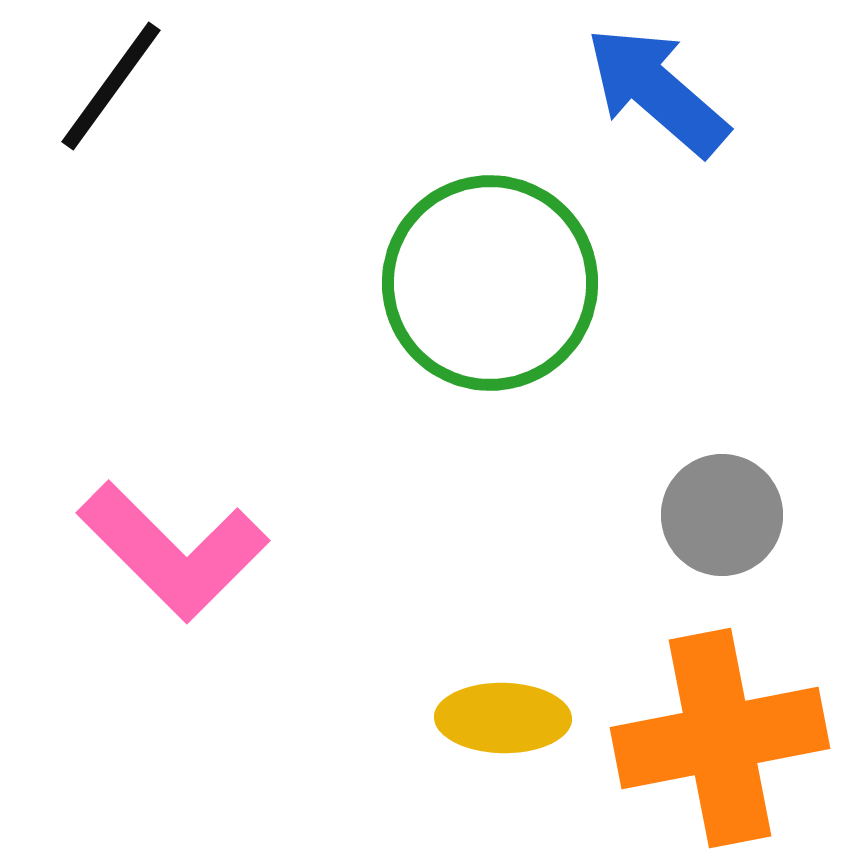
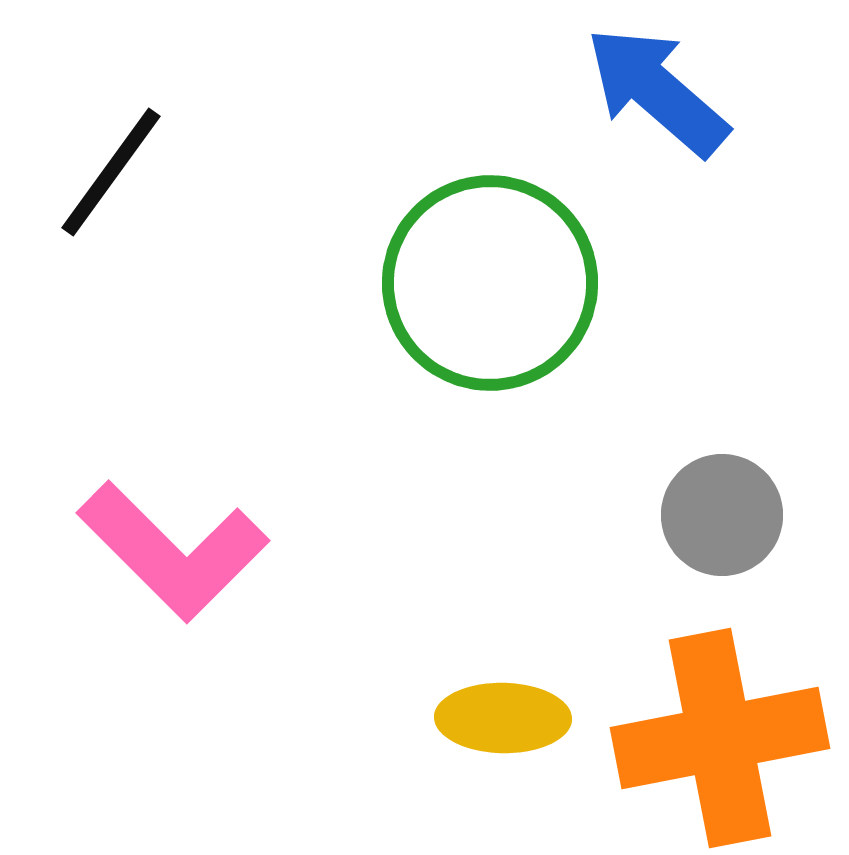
black line: moved 86 px down
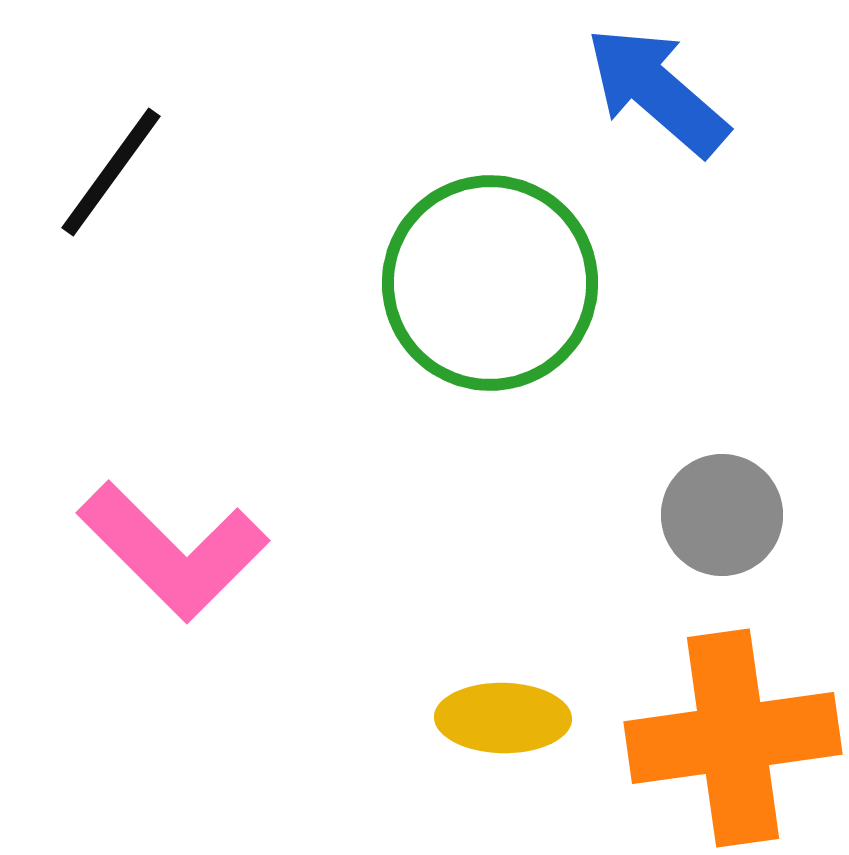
orange cross: moved 13 px right; rotated 3 degrees clockwise
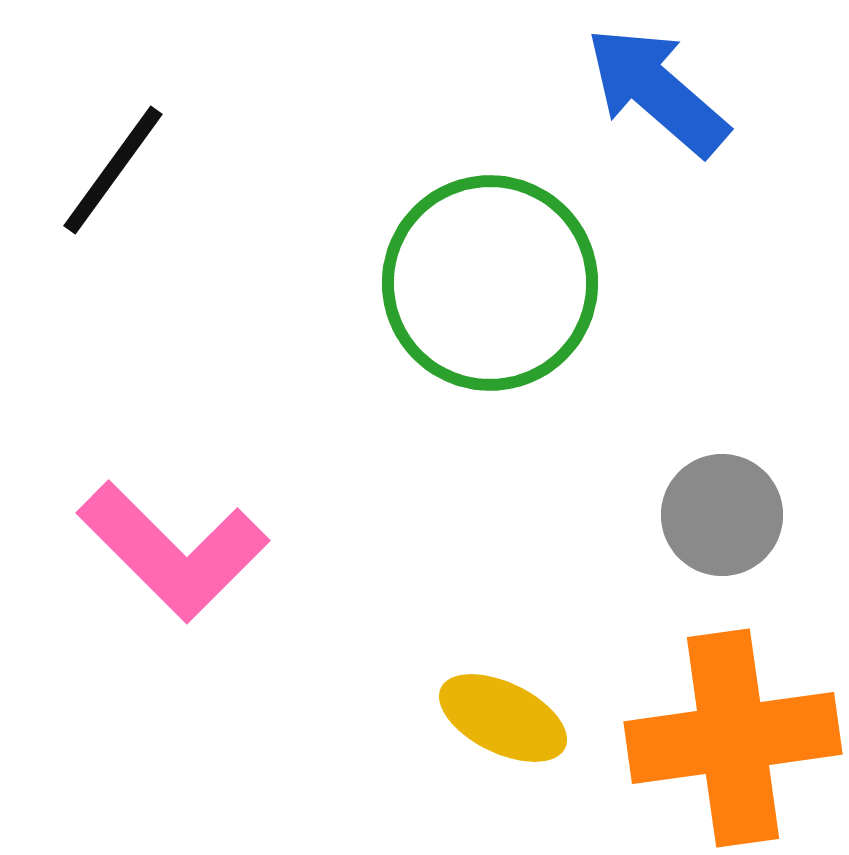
black line: moved 2 px right, 2 px up
yellow ellipse: rotated 25 degrees clockwise
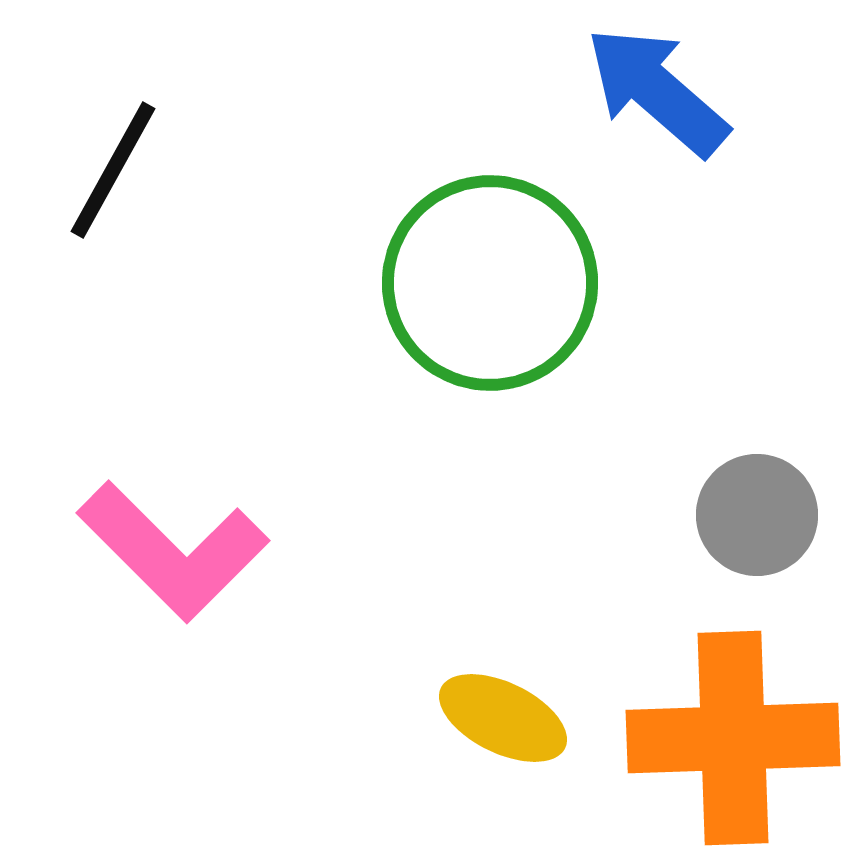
black line: rotated 7 degrees counterclockwise
gray circle: moved 35 px right
orange cross: rotated 6 degrees clockwise
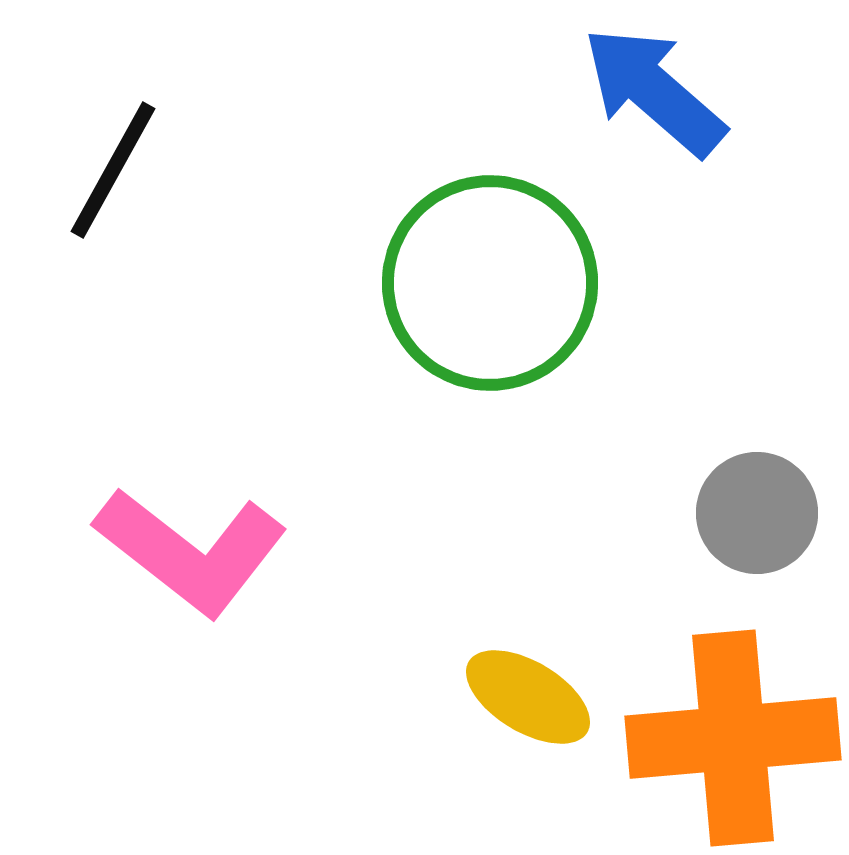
blue arrow: moved 3 px left
gray circle: moved 2 px up
pink L-shape: moved 18 px right; rotated 7 degrees counterclockwise
yellow ellipse: moved 25 px right, 21 px up; rotated 5 degrees clockwise
orange cross: rotated 3 degrees counterclockwise
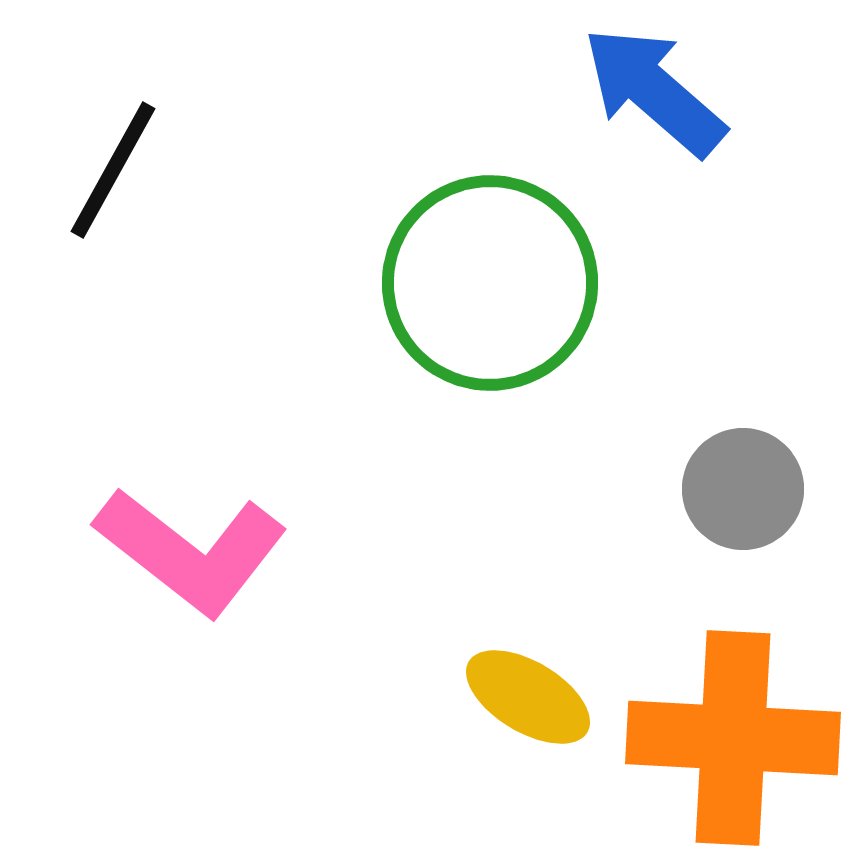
gray circle: moved 14 px left, 24 px up
orange cross: rotated 8 degrees clockwise
